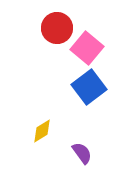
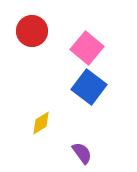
red circle: moved 25 px left, 3 px down
blue square: rotated 16 degrees counterclockwise
yellow diamond: moved 1 px left, 8 px up
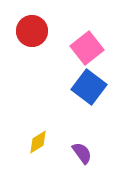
pink square: rotated 12 degrees clockwise
yellow diamond: moved 3 px left, 19 px down
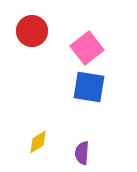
blue square: rotated 28 degrees counterclockwise
purple semicircle: rotated 140 degrees counterclockwise
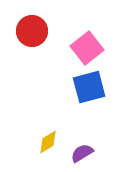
blue square: rotated 24 degrees counterclockwise
yellow diamond: moved 10 px right
purple semicircle: rotated 55 degrees clockwise
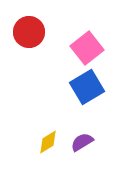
red circle: moved 3 px left, 1 px down
blue square: moved 2 px left; rotated 16 degrees counterclockwise
purple semicircle: moved 11 px up
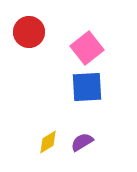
blue square: rotated 28 degrees clockwise
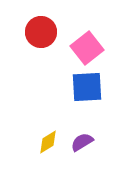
red circle: moved 12 px right
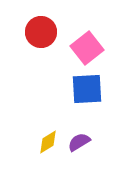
blue square: moved 2 px down
purple semicircle: moved 3 px left
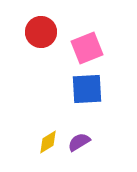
pink square: rotated 16 degrees clockwise
